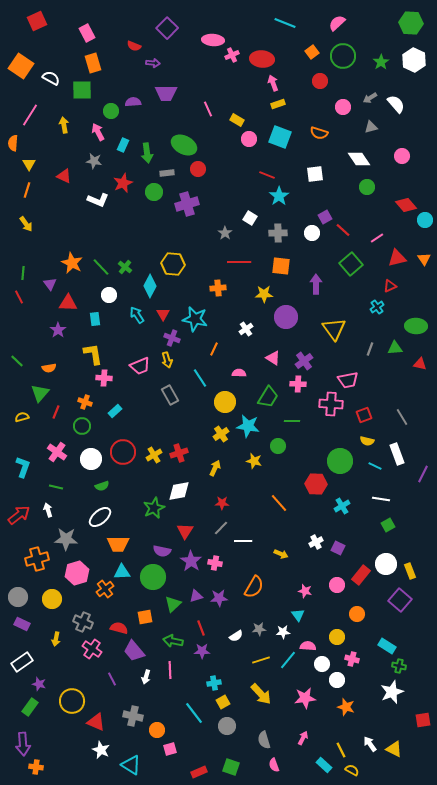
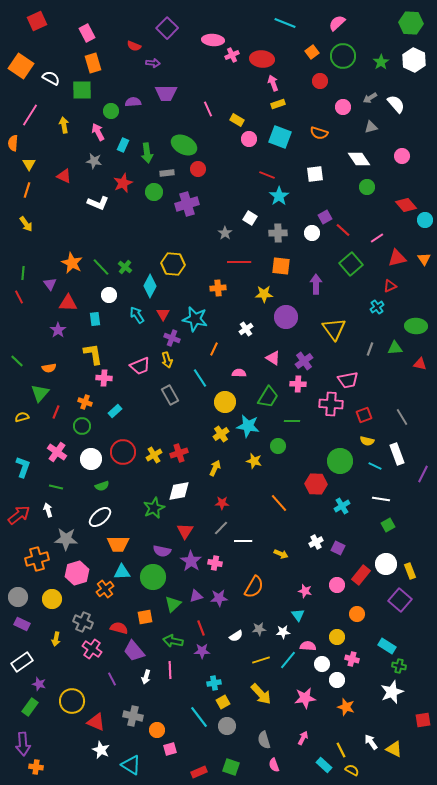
white L-shape at (98, 200): moved 3 px down
cyan line at (194, 713): moved 5 px right, 4 px down
white arrow at (370, 744): moved 1 px right, 2 px up
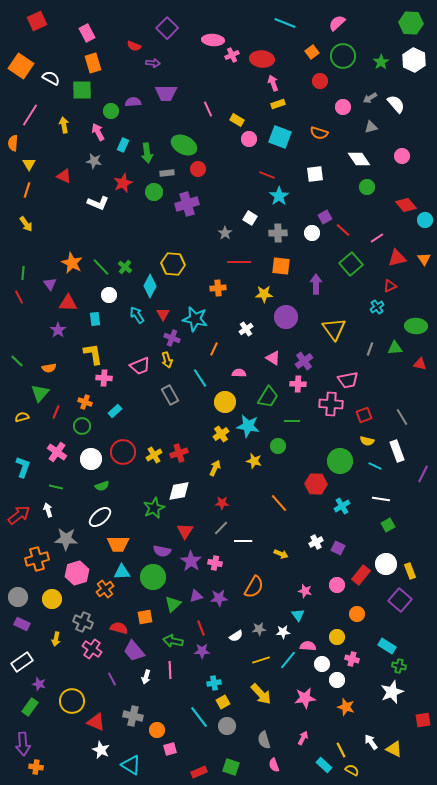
white rectangle at (397, 454): moved 3 px up
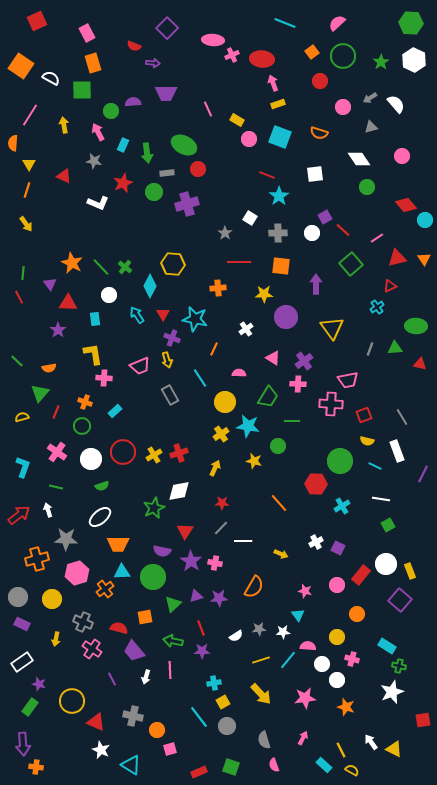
yellow triangle at (334, 329): moved 2 px left, 1 px up
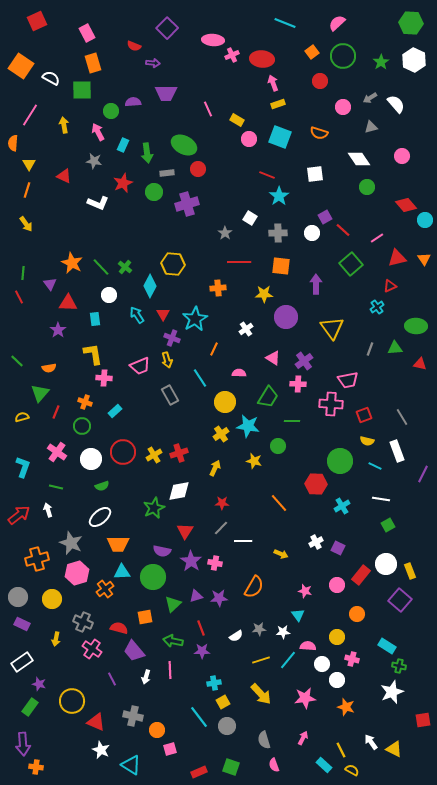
cyan star at (195, 319): rotated 30 degrees clockwise
gray star at (66, 539): moved 5 px right, 4 px down; rotated 20 degrees clockwise
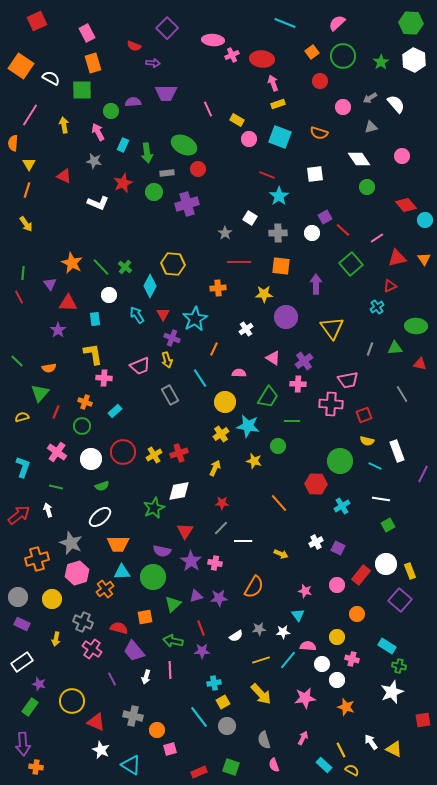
gray line at (402, 417): moved 23 px up
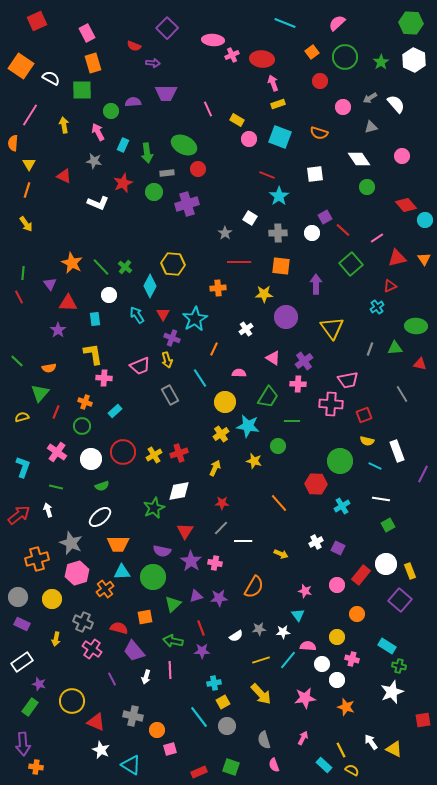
green circle at (343, 56): moved 2 px right, 1 px down
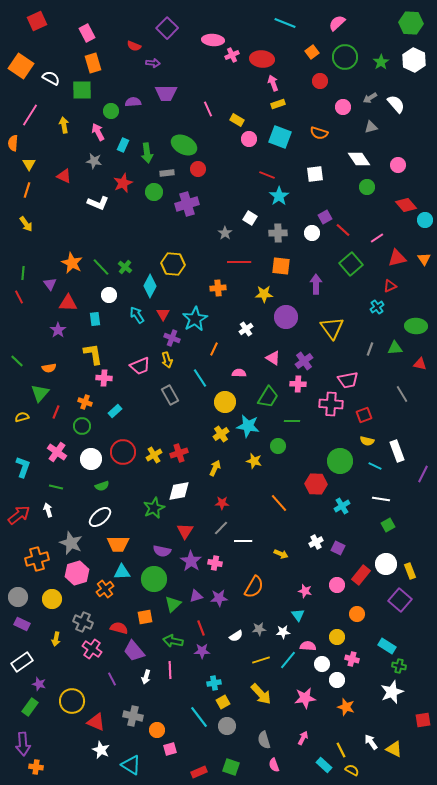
pink circle at (402, 156): moved 4 px left, 9 px down
green circle at (153, 577): moved 1 px right, 2 px down
